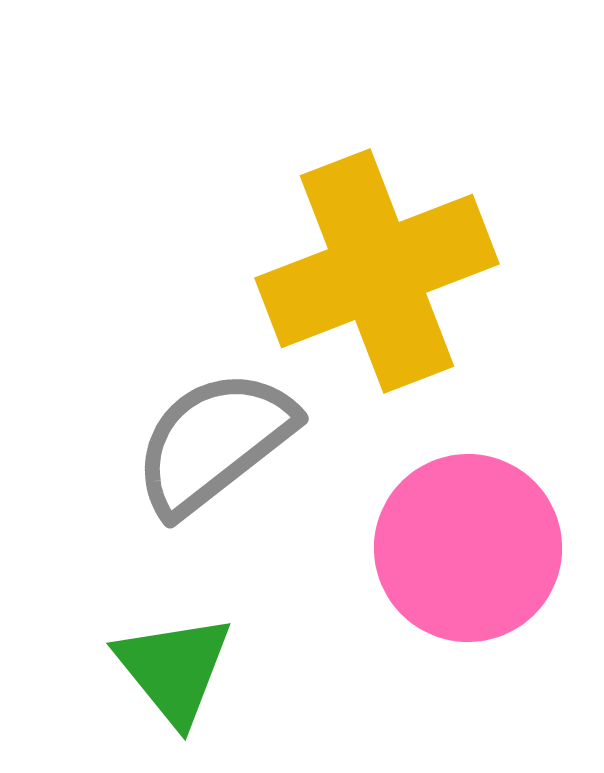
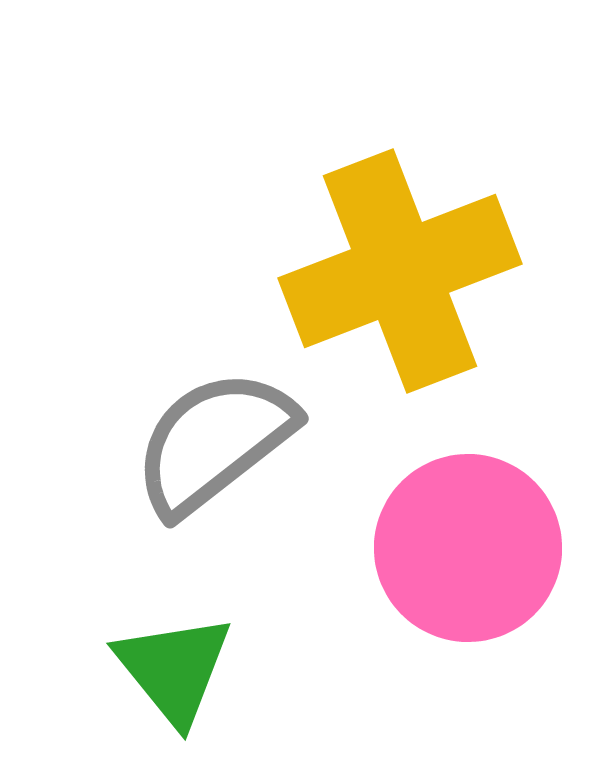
yellow cross: moved 23 px right
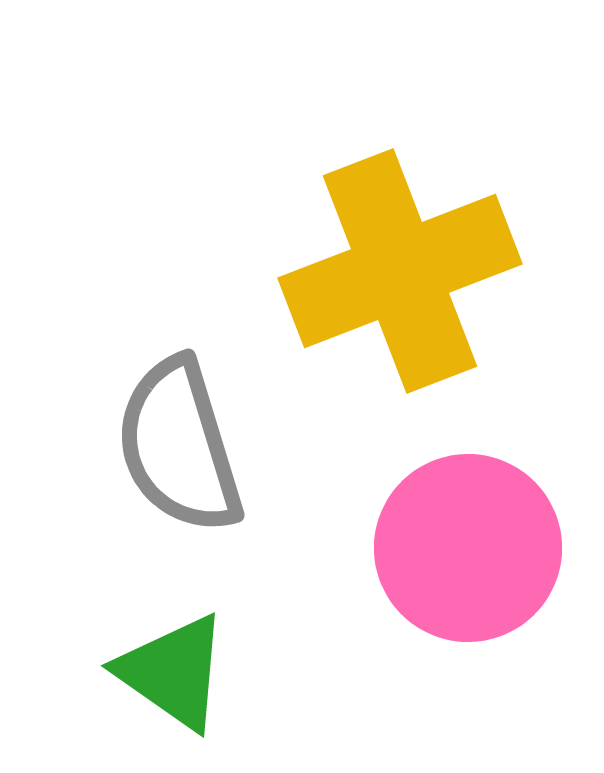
gray semicircle: moved 35 px left, 4 px down; rotated 69 degrees counterclockwise
green triangle: moved 1 px left, 3 px down; rotated 16 degrees counterclockwise
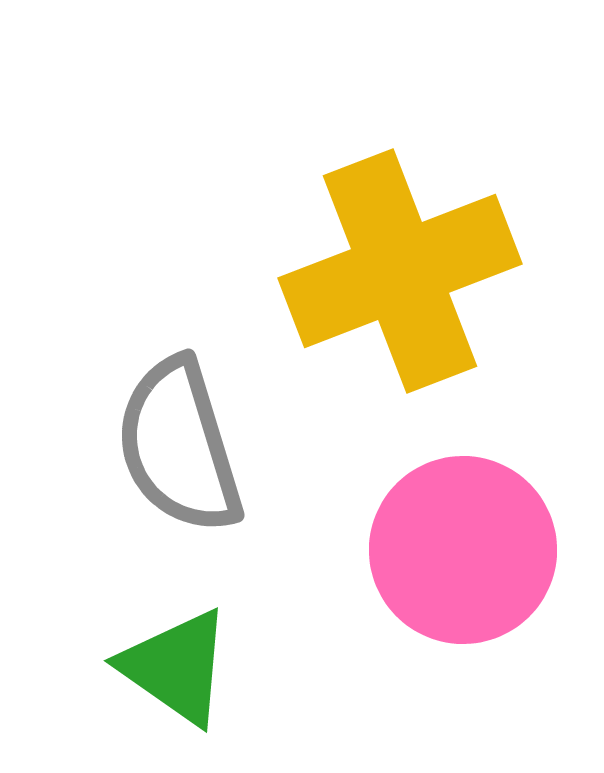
pink circle: moved 5 px left, 2 px down
green triangle: moved 3 px right, 5 px up
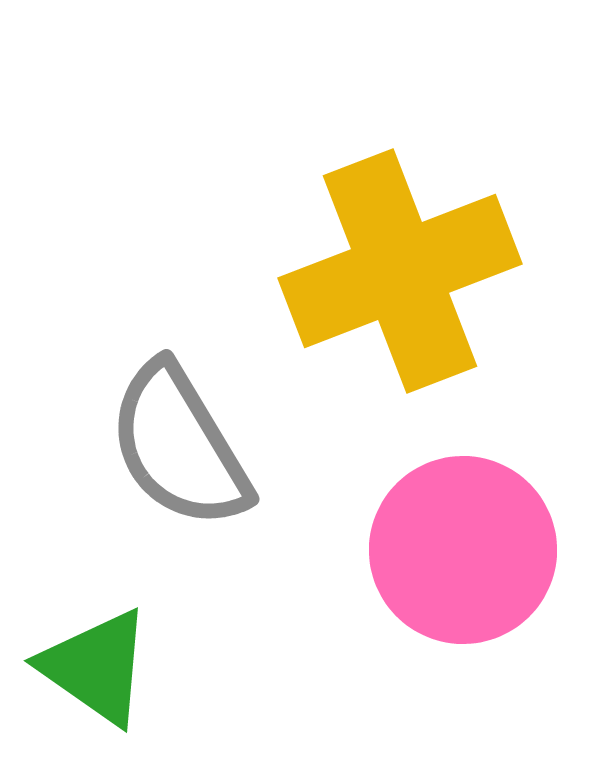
gray semicircle: rotated 14 degrees counterclockwise
green triangle: moved 80 px left
